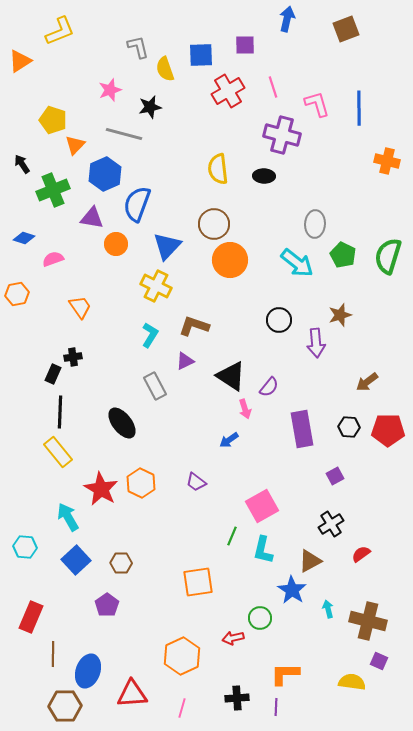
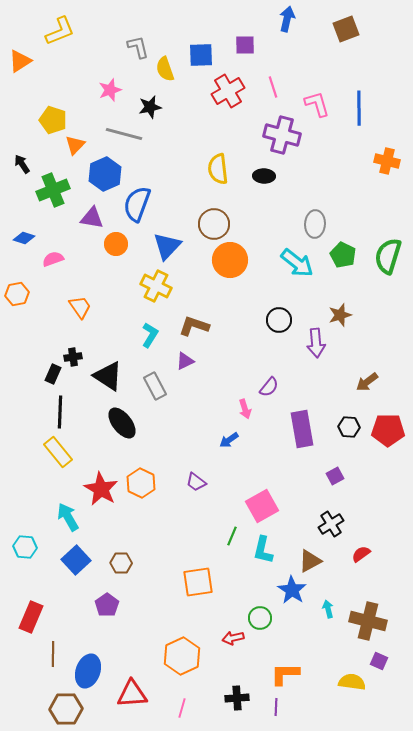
black triangle at (231, 376): moved 123 px left
brown hexagon at (65, 706): moved 1 px right, 3 px down
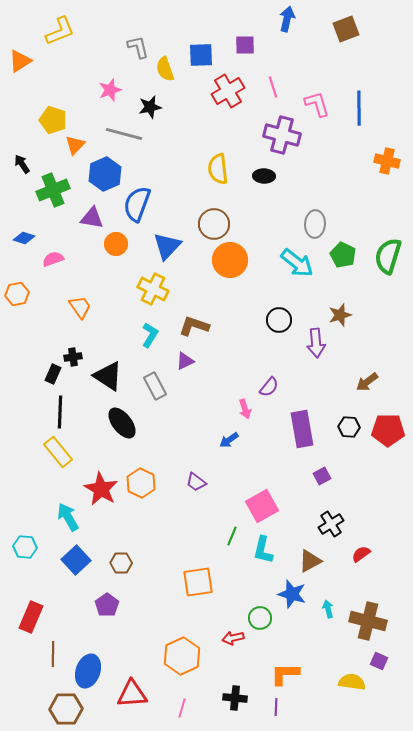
yellow cross at (156, 286): moved 3 px left, 3 px down
purple square at (335, 476): moved 13 px left
blue star at (292, 590): moved 4 px down; rotated 16 degrees counterclockwise
black cross at (237, 698): moved 2 px left; rotated 10 degrees clockwise
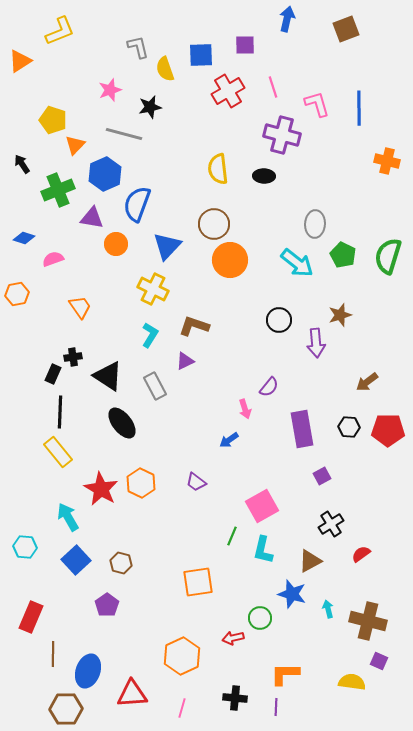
green cross at (53, 190): moved 5 px right
brown hexagon at (121, 563): rotated 15 degrees clockwise
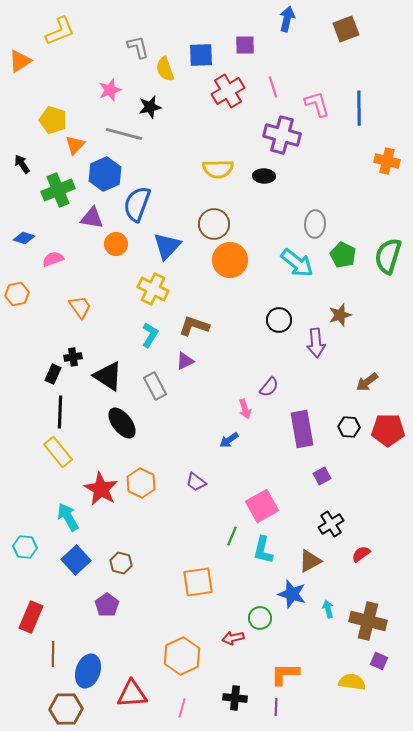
yellow semicircle at (218, 169): rotated 84 degrees counterclockwise
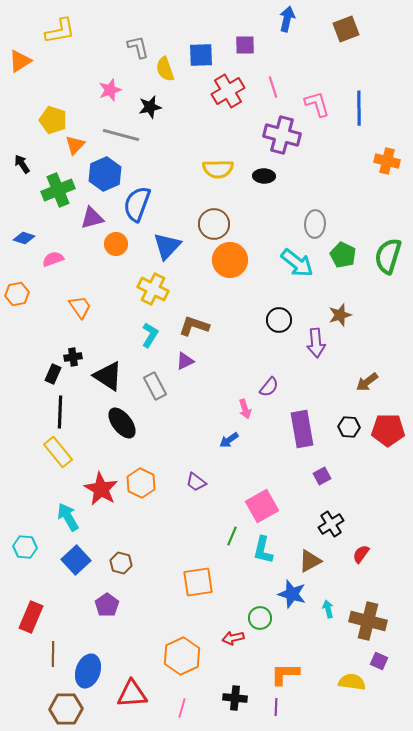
yellow L-shape at (60, 31): rotated 12 degrees clockwise
gray line at (124, 134): moved 3 px left, 1 px down
purple triangle at (92, 218): rotated 25 degrees counterclockwise
red semicircle at (361, 554): rotated 18 degrees counterclockwise
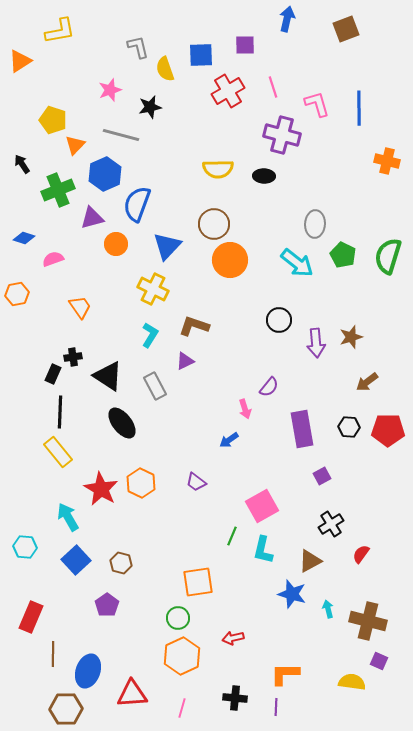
brown star at (340, 315): moved 11 px right, 22 px down
green circle at (260, 618): moved 82 px left
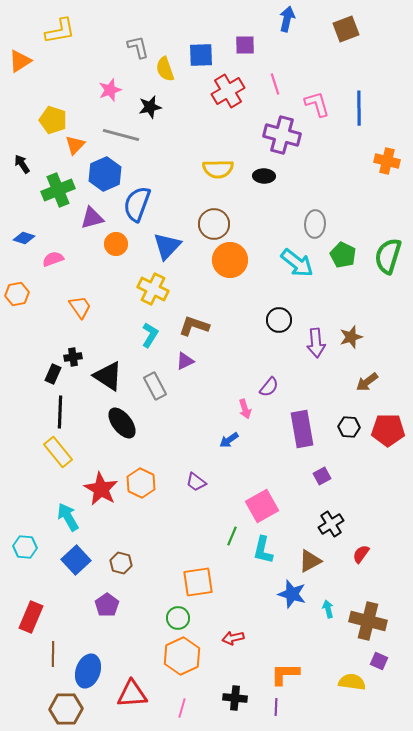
pink line at (273, 87): moved 2 px right, 3 px up
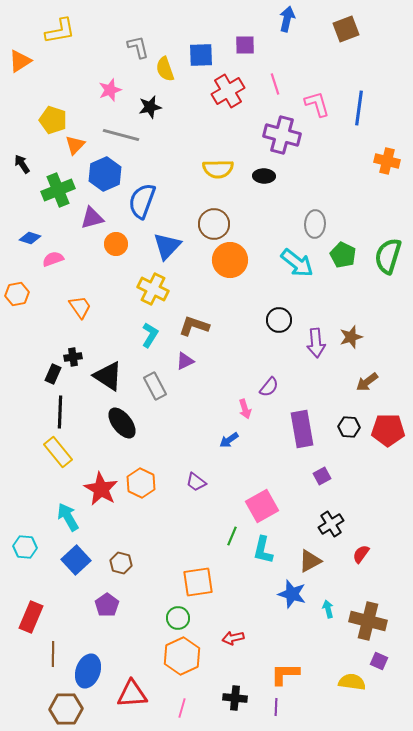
blue line at (359, 108): rotated 8 degrees clockwise
blue semicircle at (137, 204): moved 5 px right, 3 px up
blue diamond at (24, 238): moved 6 px right
